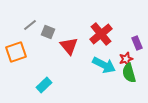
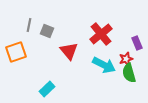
gray line: moved 1 px left; rotated 40 degrees counterclockwise
gray square: moved 1 px left, 1 px up
red triangle: moved 5 px down
cyan rectangle: moved 3 px right, 4 px down
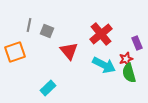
orange square: moved 1 px left
cyan rectangle: moved 1 px right, 1 px up
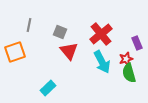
gray square: moved 13 px right, 1 px down
cyan arrow: moved 2 px left, 3 px up; rotated 35 degrees clockwise
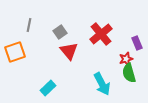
gray square: rotated 32 degrees clockwise
cyan arrow: moved 22 px down
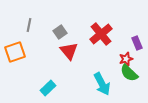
green semicircle: rotated 30 degrees counterclockwise
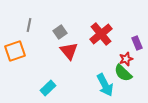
orange square: moved 1 px up
green semicircle: moved 6 px left
cyan arrow: moved 3 px right, 1 px down
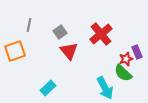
purple rectangle: moved 9 px down
cyan arrow: moved 3 px down
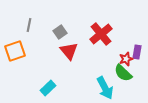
purple rectangle: rotated 32 degrees clockwise
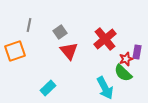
red cross: moved 4 px right, 5 px down
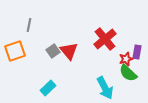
gray square: moved 7 px left, 19 px down
green semicircle: moved 5 px right
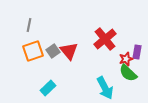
orange square: moved 18 px right
